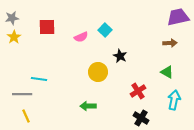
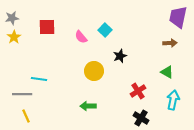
purple trapezoid: rotated 65 degrees counterclockwise
pink semicircle: rotated 72 degrees clockwise
black star: rotated 24 degrees clockwise
yellow circle: moved 4 px left, 1 px up
cyan arrow: moved 1 px left
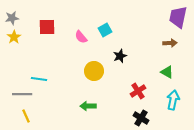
cyan square: rotated 16 degrees clockwise
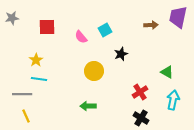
yellow star: moved 22 px right, 23 px down
brown arrow: moved 19 px left, 18 px up
black star: moved 1 px right, 2 px up
red cross: moved 2 px right, 1 px down
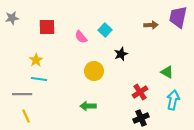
cyan square: rotated 16 degrees counterclockwise
black cross: rotated 35 degrees clockwise
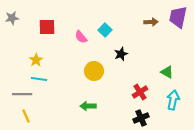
brown arrow: moved 3 px up
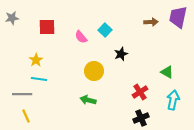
green arrow: moved 6 px up; rotated 14 degrees clockwise
